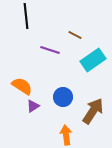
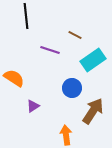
orange semicircle: moved 8 px left, 8 px up
blue circle: moved 9 px right, 9 px up
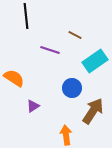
cyan rectangle: moved 2 px right, 1 px down
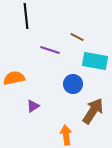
brown line: moved 2 px right, 2 px down
cyan rectangle: rotated 45 degrees clockwise
orange semicircle: rotated 45 degrees counterclockwise
blue circle: moved 1 px right, 4 px up
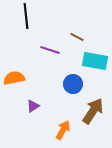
orange arrow: moved 3 px left, 5 px up; rotated 36 degrees clockwise
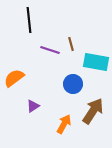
black line: moved 3 px right, 4 px down
brown line: moved 6 px left, 7 px down; rotated 48 degrees clockwise
cyan rectangle: moved 1 px right, 1 px down
orange semicircle: rotated 25 degrees counterclockwise
orange arrow: moved 1 px right, 6 px up
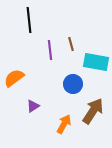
purple line: rotated 66 degrees clockwise
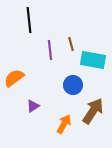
cyan rectangle: moved 3 px left, 2 px up
blue circle: moved 1 px down
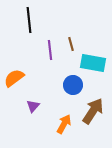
cyan rectangle: moved 3 px down
purple triangle: rotated 16 degrees counterclockwise
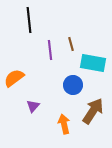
orange arrow: rotated 42 degrees counterclockwise
